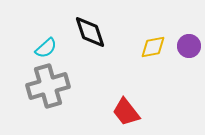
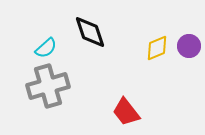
yellow diamond: moved 4 px right, 1 px down; rotated 12 degrees counterclockwise
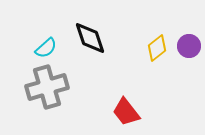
black diamond: moved 6 px down
yellow diamond: rotated 16 degrees counterclockwise
gray cross: moved 1 px left, 1 px down
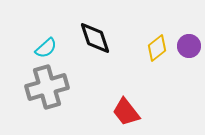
black diamond: moved 5 px right
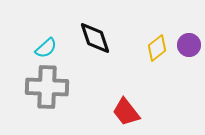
purple circle: moved 1 px up
gray cross: rotated 18 degrees clockwise
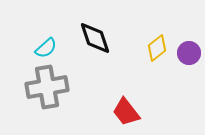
purple circle: moved 8 px down
gray cross: rotated 12 degrees counterclockwise
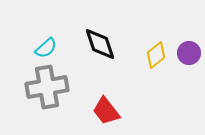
black diamond: moved 5 px right, 6 px down
yellow diamond: moved 1 px left, 7 px down
red trapezoid: moved 20 px left, 1 px up
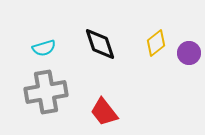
cyan semicircle: moved 2 px left; rotated 25 degrees clockwise
yellow diamond: moved 12 px up
gray cross: moved 1 px left, 5 px down
red trapezoid: moved 2 px left, 1 px down
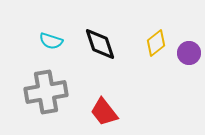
cyan semicircle: moved 7 px right, 7 px up; rotated 35 degrees clockwise
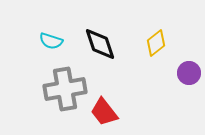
purple circle: moved 20 px down
gray cross: moved 19 px right, 3 px up
